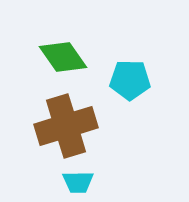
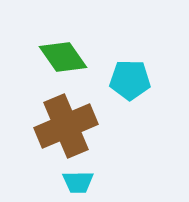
brown cross: rotated 6 degrees counterclockwise
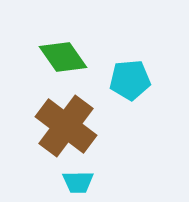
cyan pentagon: rotated 6 degrees counterclockwise
brown cross: rotated 30 degrees counterclockwise
